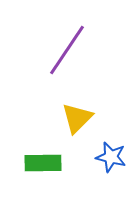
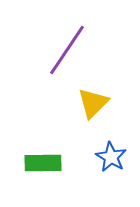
yellow triangle: moved 16 px right, 15 px up
blue star: rotated 16 degrees clockwise
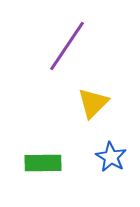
purple line: moved 4 px up
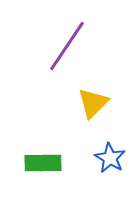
blue star: moved 1 px left, 1 px down
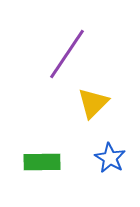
purple line: moved 8 px down
green rectangle: moved 1 px left, 1 px up
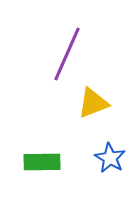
purple line: rotated 10 degrees counterclockwise
yellow triangle: rotated 24 degrees clockwise
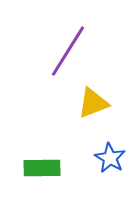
purple line: moved 1 px right, 3 px up; rotated 8 degrees clockwise
green rectangle: moved 6 px down
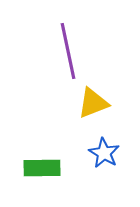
purple line: rotated 44 degrees counterclockwise
blue star: moved 6 px left, 5 px up
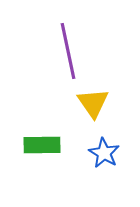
yellow triangle: rotated 44 degrees counterclockwise
green rectangle: moved 23 px up
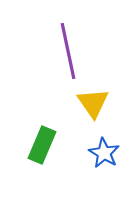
green rectangle: rotated 66 degrees counterclockwise
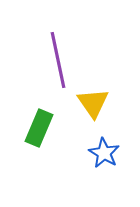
purple line: moved 10 px left, 9 px down
green rectangle: moved 3 px left, 17 px up
